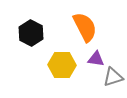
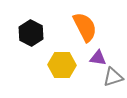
purple triangle: moved 2 px right, 1 px up
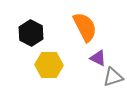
purple triangle: rotated 18 degrees clockwise
yellow hexagon: moved 13 px left
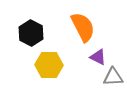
orange semicircle: moved 2 px left
purple triangle: moved 1 px up
gray triangle: rotated 15 degrees clockwise
